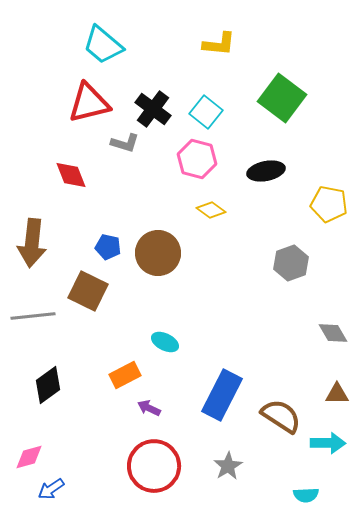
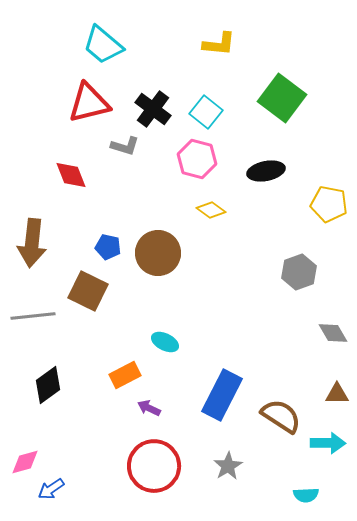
gray L-shape: moved 3 px down
gray hexagon: moved 8 px right, 9 px down
pink diamond: moved 4 px left, 5 px down
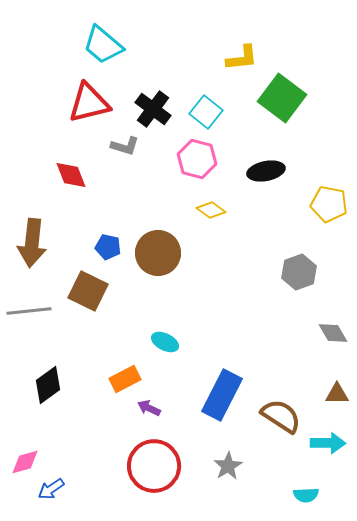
yellow L-shape: moved 23 px right, 14 px down; rotated 12 degrees counterclockwise
gray line: moved 4 px left, 5 px up
orange rectangle: moved 4 px down
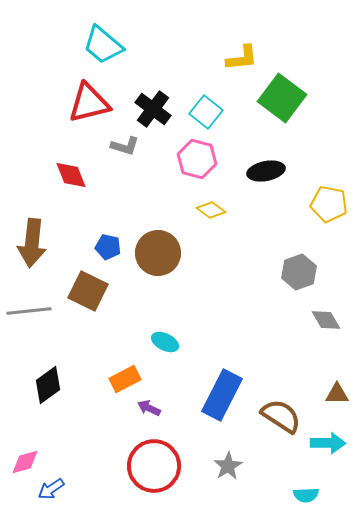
gray diamond: moved 7 px left, 13 px up
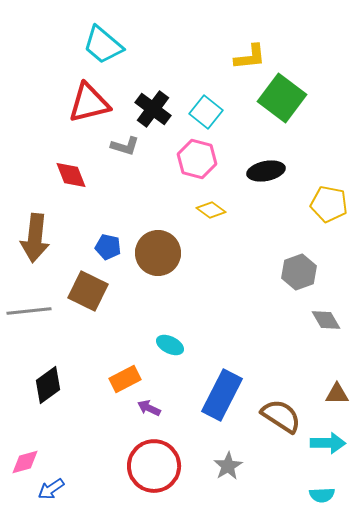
yellow L-shape: moved 8 px right, 1 px up
brown arrow: moved 3 px right, 5 px up
cyan ellipse: moved 5 px right, 3 px down
cyan semicircle: moved 16 px right
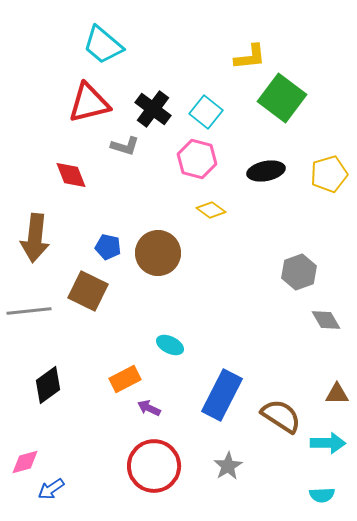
yellow pentagon: moved 30 px up; rotated 27 degrees counterclockwise
